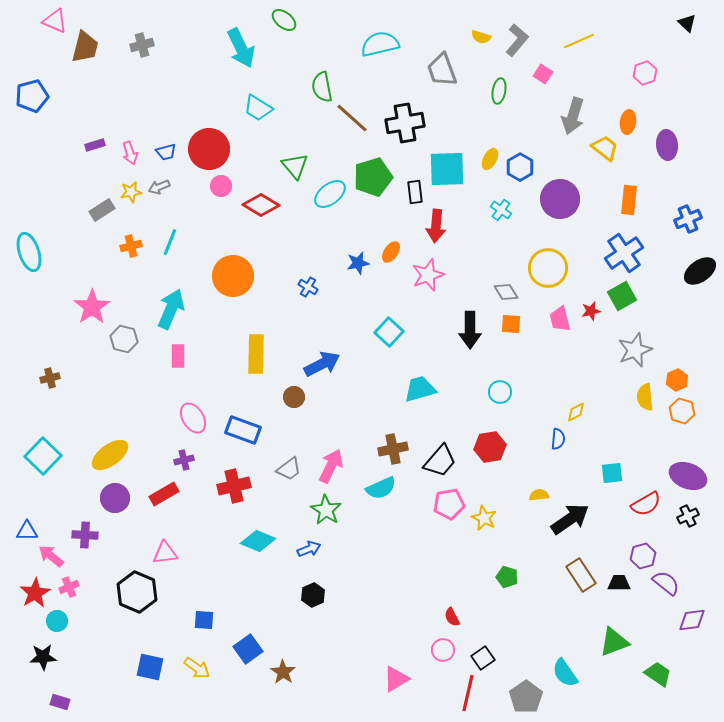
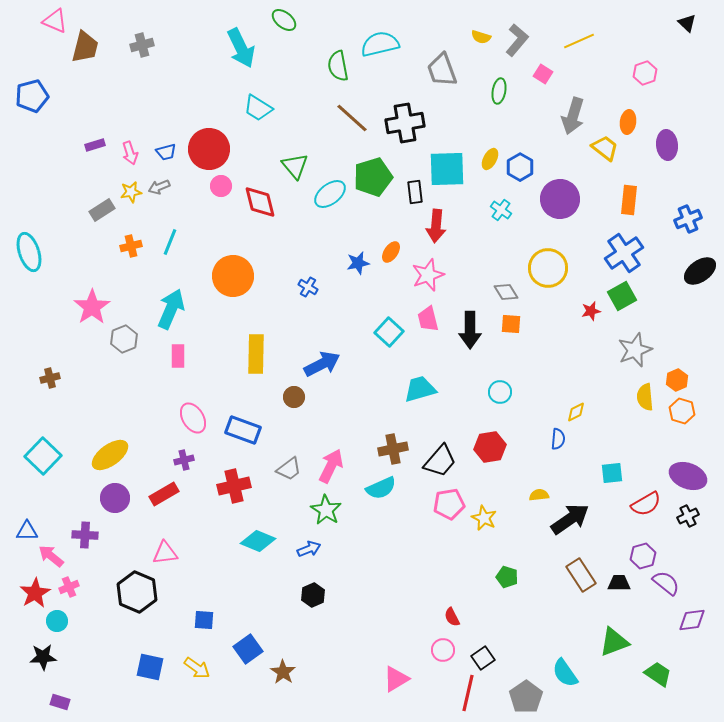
green semicircle at (322, 87): moved 16 px right, 21 px up
red diamond at (261, 205): moved 1 px left, 3 px up; rotated 45 degrees clockwise
pink trapezoid at (560, 319): moved 132 px left
gray hexagon at (124, 339): rotated 24 degrees clockwise
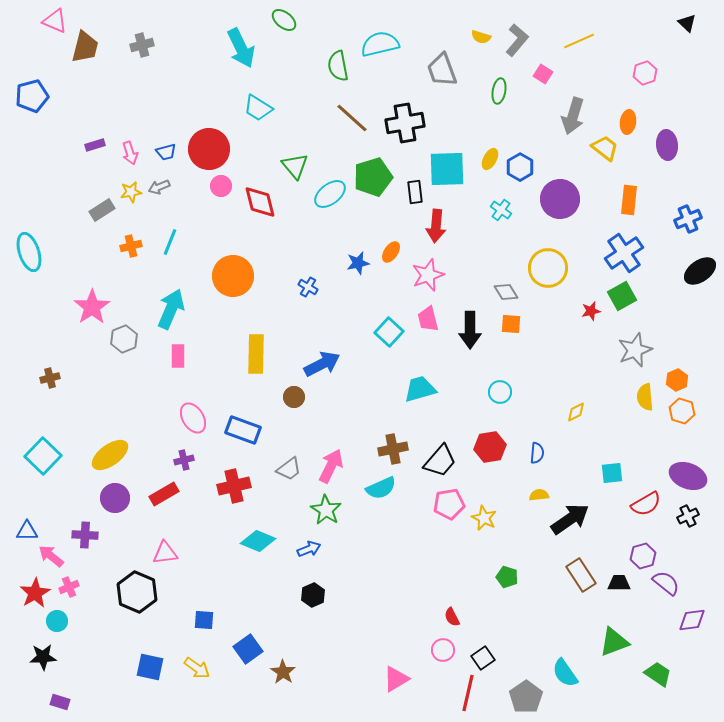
blue semicircle at (558, 439): moved 21 px left, 14 px down
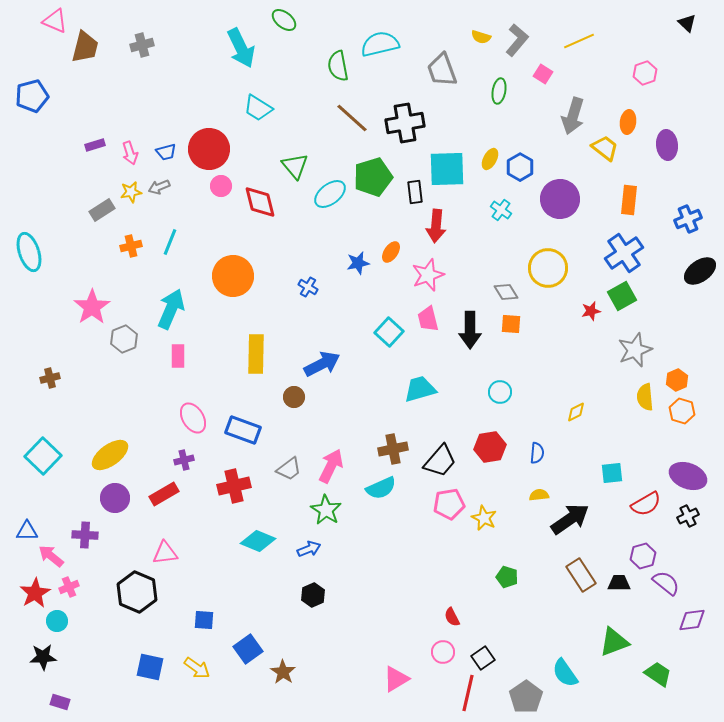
pink circle at (443, 650): moved 2 px down
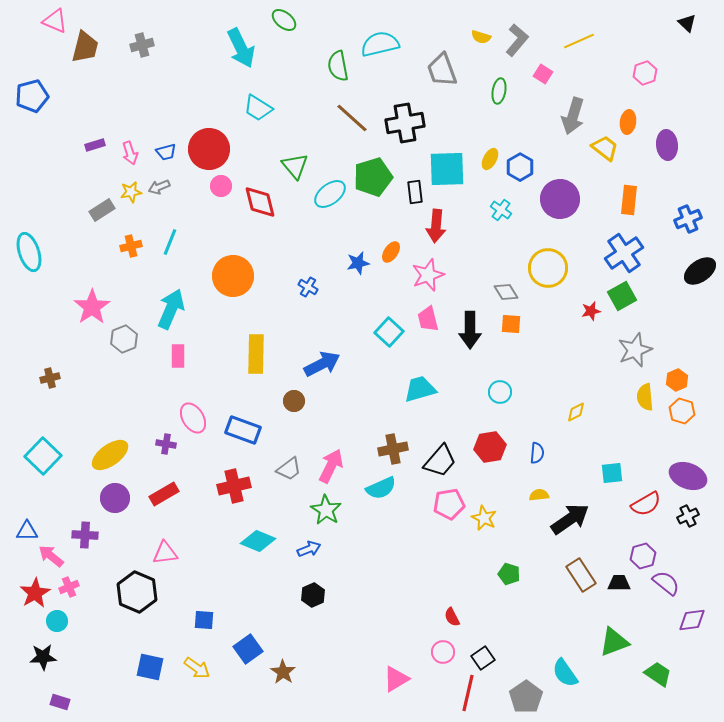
brown circle at (294, 397): moved 4 px down
purple cross at (184, 460): moved 18 px left, 16 px up; rotated 24 degrees clockwise
green pentagon at (507, 577): moved 2 px right, 3 px up
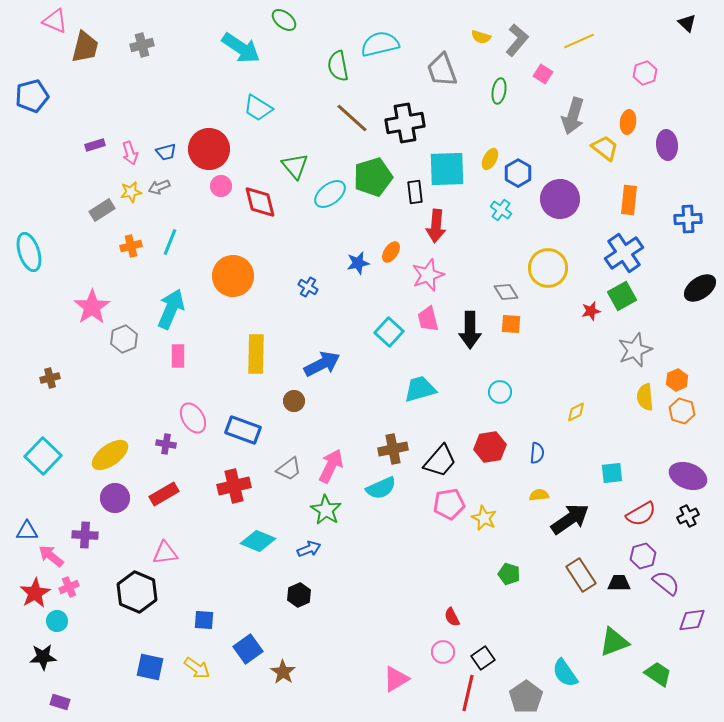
cyan arrow at (241, 48): rotated 30 degrees counterclockwise
blue hexagon at (520, 167): moved 2 px left, 6 px down
blue cross at (688, 219): rotated 20 degrees clockwise
black ellipse at (700, 271): moved 17 px down
red semicircle at (646, 504): moved 5 px left, 10 px down
black hexagon at (313, 595): moved 14 px left
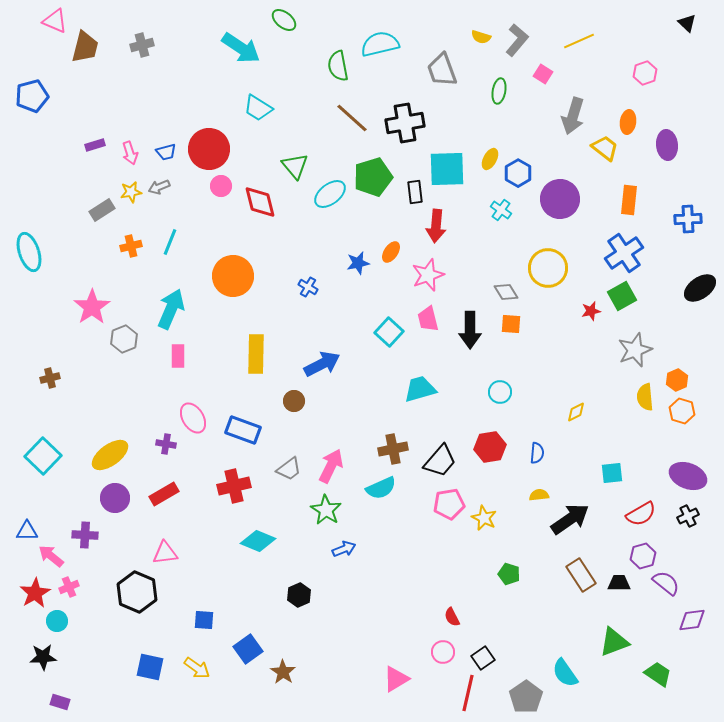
blue arrow at (309, 549): moved 35 px right
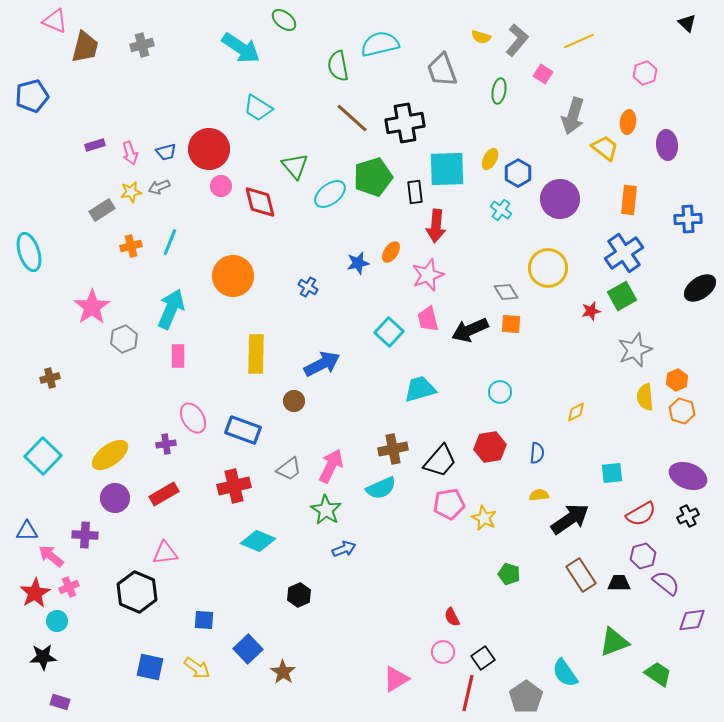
black arrow at (470, 330): rotated 66 degrees clockwise
purple cross at (166, 444): rotated 18 degrees counterclockwise
blue square at (248, 649): rotated 8 degrees counterclockwise
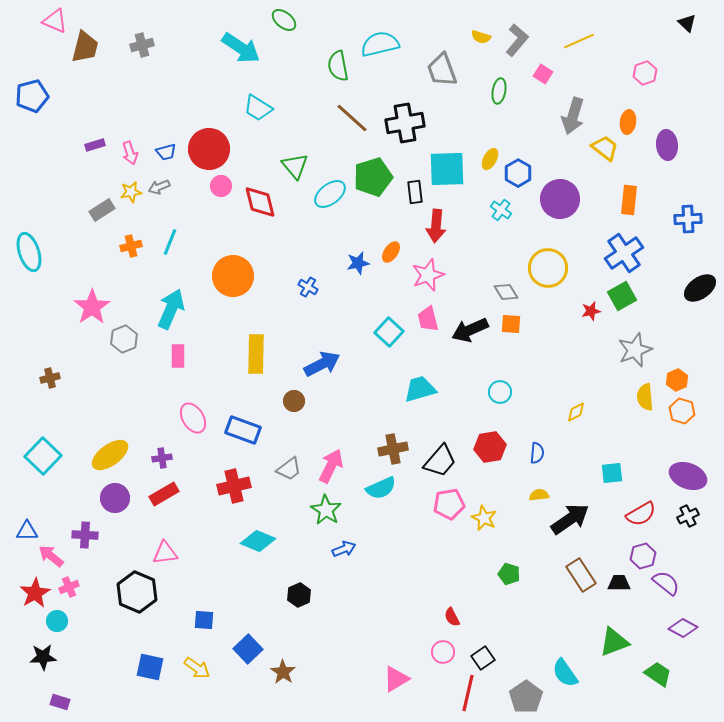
purple cross at (166, 444): moved 4 px left, 14 px down
purple diamond at (692, 620): moved 9 px left, 8 px down; rotated 36 degrees clockwise
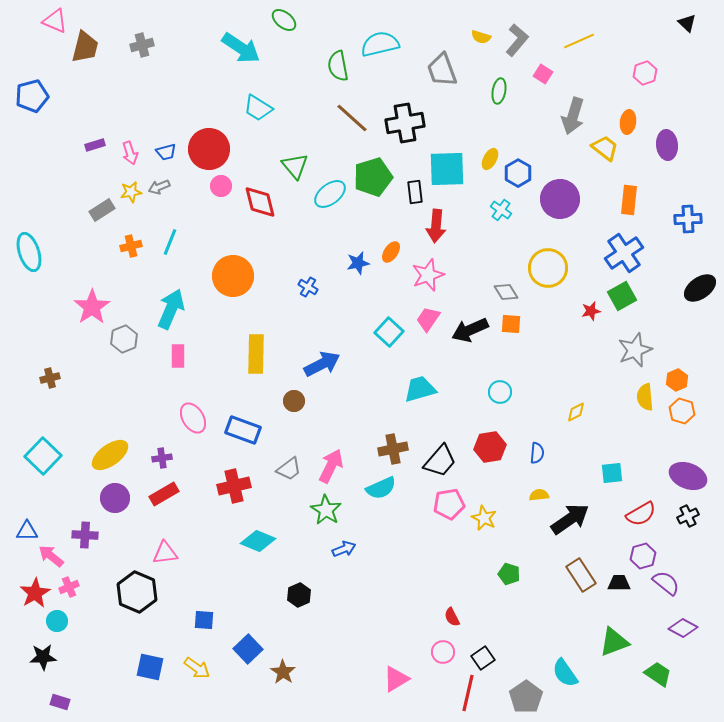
pink trapezoid at (428, 319): rotated 48 degrees clockwise
